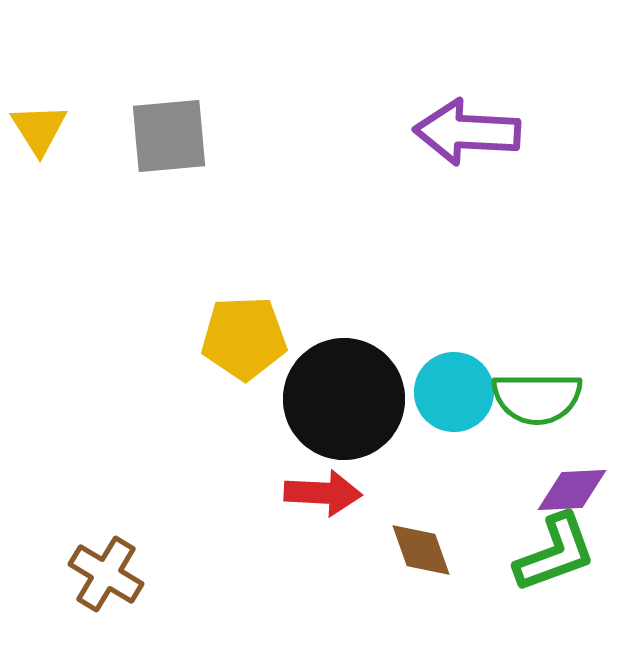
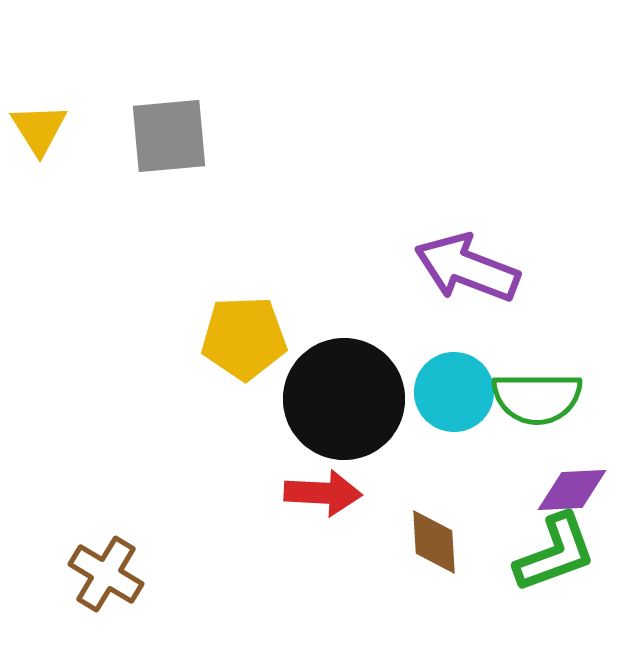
purple arrow: moved 136 px down; rotated 18 degrees clockwise
brown diamond: moved 13 px right, 8 px up; rotated 16 degrees clockwise
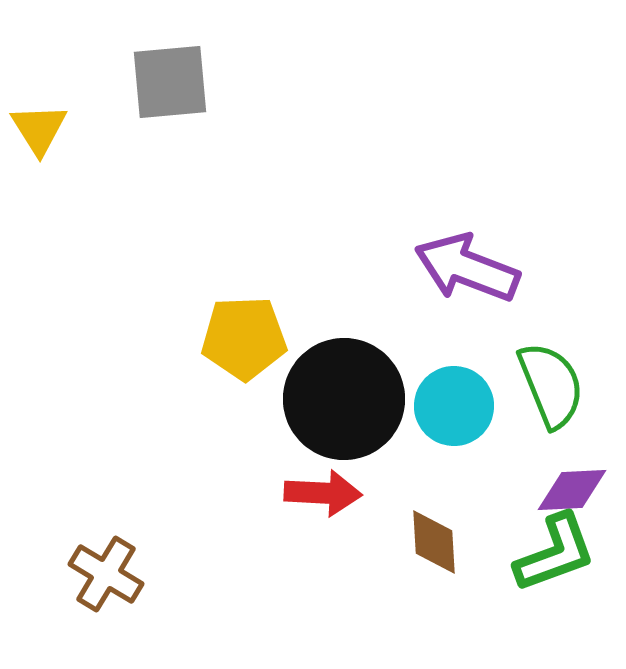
gray square: moved 1 px right, 54 px up
cyan circle: moved 14 px down
green semicircle: moved 14 px right, 13 px up; rotated 112 degrees counterclockwise
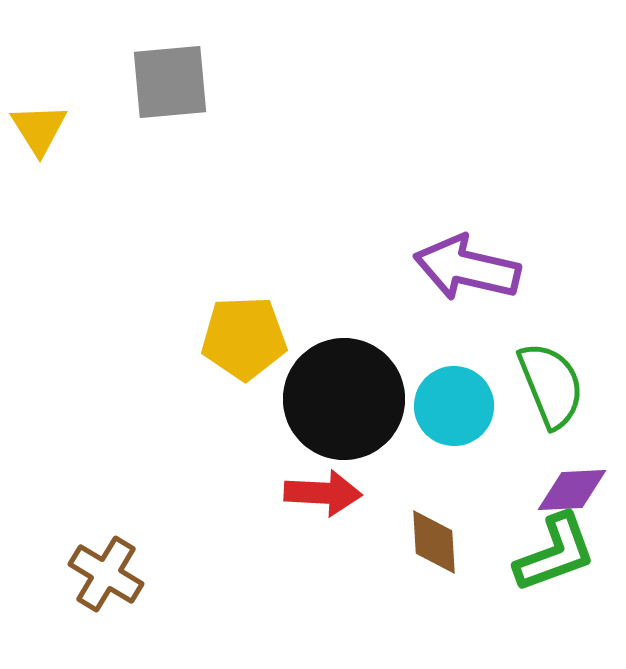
purple arrow: rotated 8 degrees counterclockwise
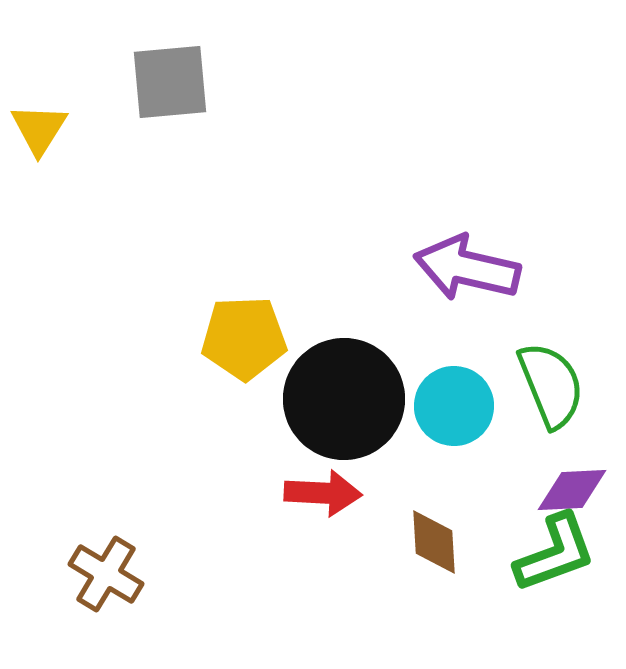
yellow triangle: rotated 4 degrees clockwise
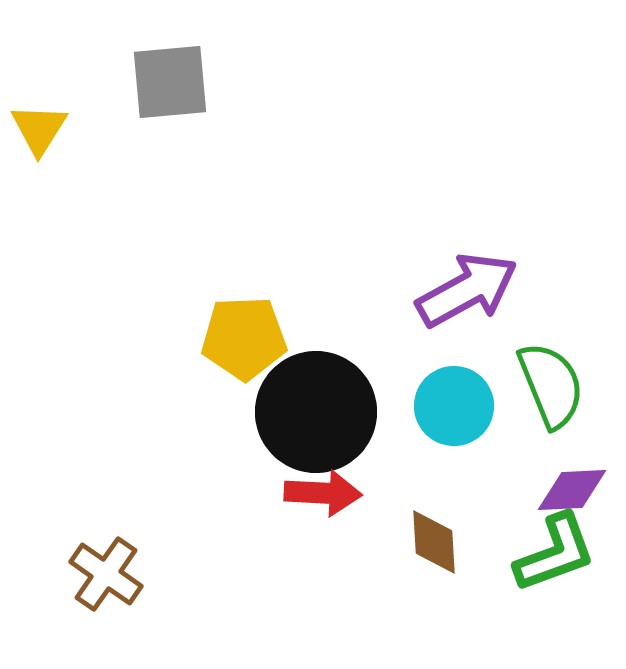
purple arrow: moved 22 px down; rotated 138 degrees clockwise
black circle: moved 28 px left, 13 px down
brown cross: rotated 4 degrees clockwise
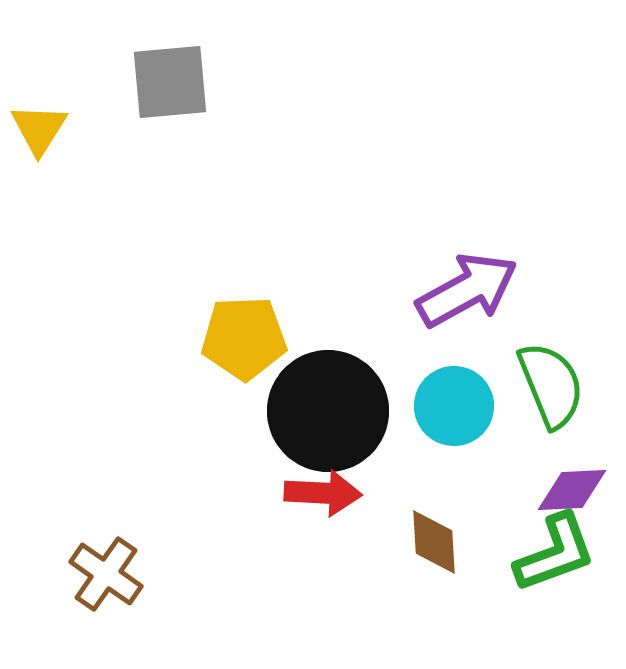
black circle: moved 12 px right, 1 px up
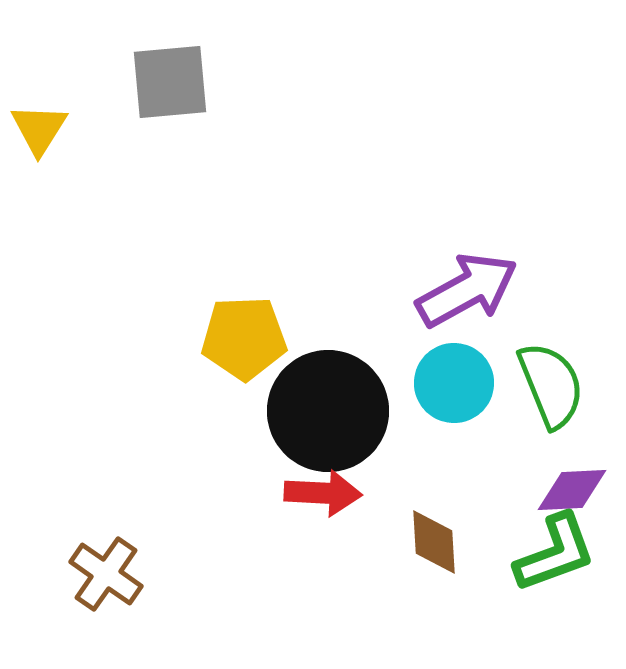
cyan circle: moved 23 px up
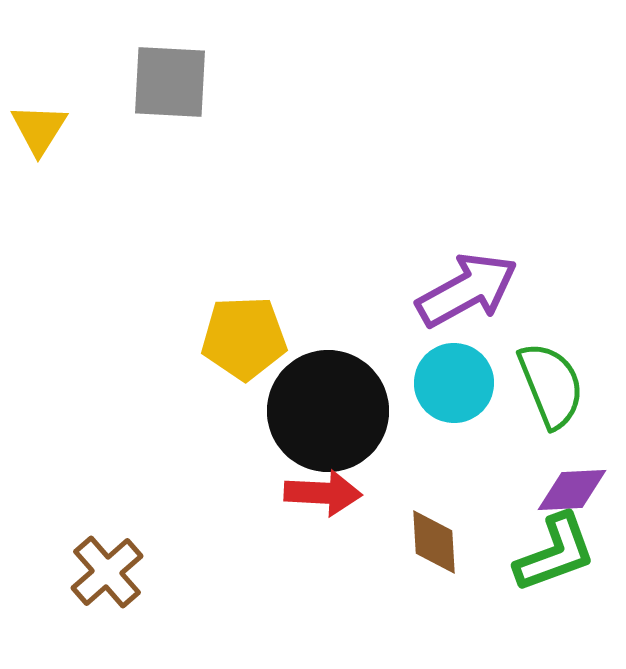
gray square: rotated 8 degrees clockwise
brown cross: moved 1 px right, 2 px up; rotated 14 degrees clockwise
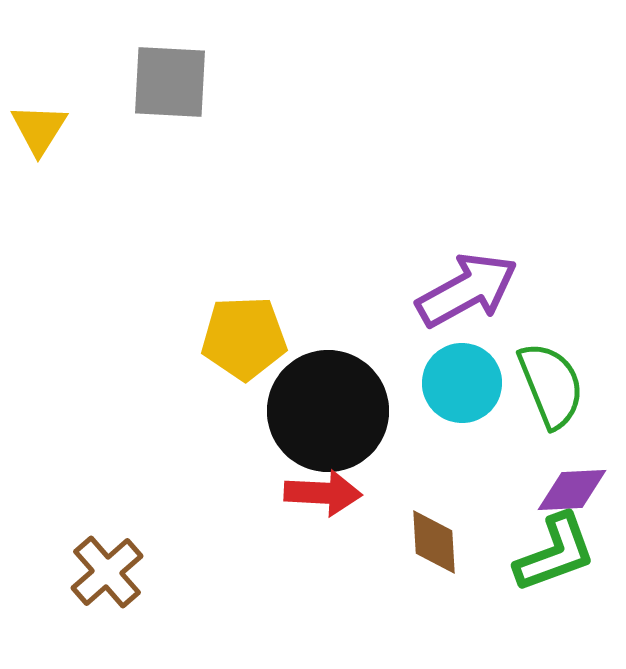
cyan circle: moved 8 px right
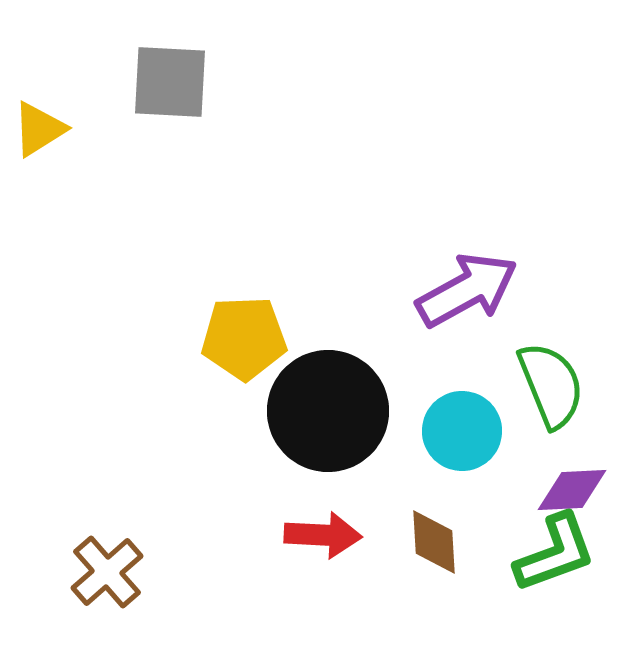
yellow triangle: rotated 26 degrees clockwise
cyan circle: moved 48 px down
red arrow: moved 42 px down
